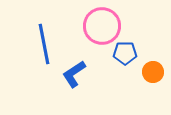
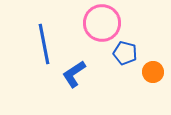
pink circle: moved 3 px up
blue pentagon: rotated 15 degrees clockwise
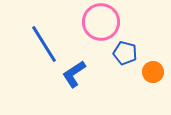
pink circle: moved 1 px left, 1 px up
blue line: rotated 21 degrees counterclockwise
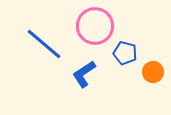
pink circle: moved 6 px left, 4 px down
blue line: rotated 18 degrees counterclockwise
blue L-shape: moved 10 px right
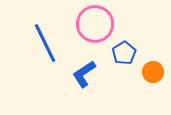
pink circle: moved 2 px up
blue line: moved 1 px right, 1 px up; rotated 24 degrees clockwise
blue pentagon: moved 1 px left; rotated 25 degrees clockwise
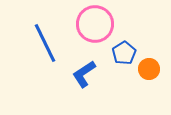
orange circle: moved 4 px left, 3 px up
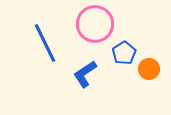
blue L-shape: moved 1 px right
